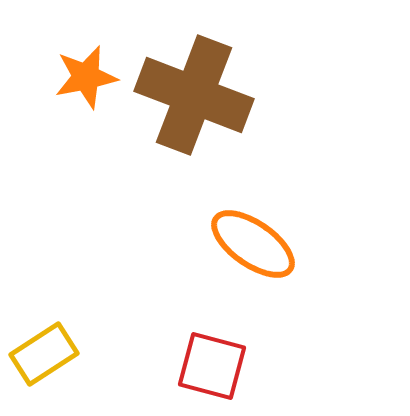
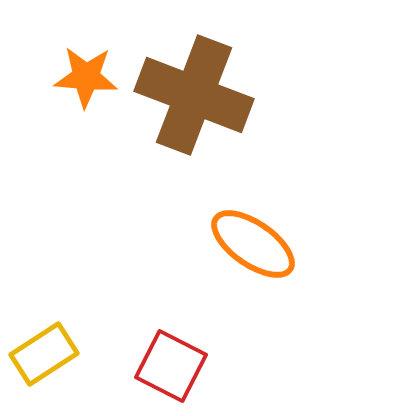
orange star: rotated 16 degrees clockwise
red square: moved 41 px left; rotated 12 degrees clockwise
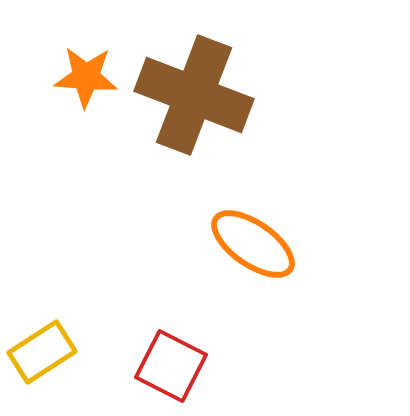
yellow rectangle: moved 2 px left, 2 px up
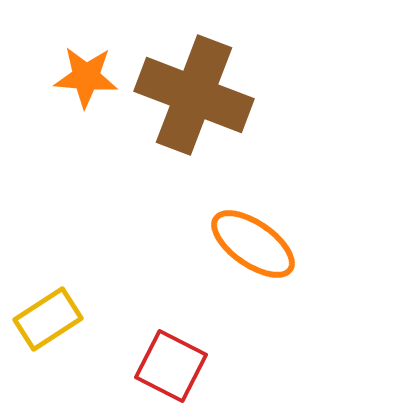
yellow rectangle: moved 6 px right, 33 px up
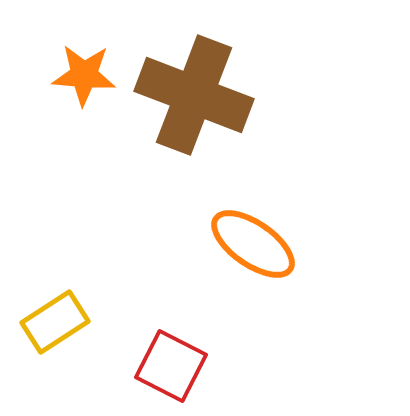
orange star: moved 2 px left, 2 px up
yellow rectangle: moved 7 px right, 3 px down
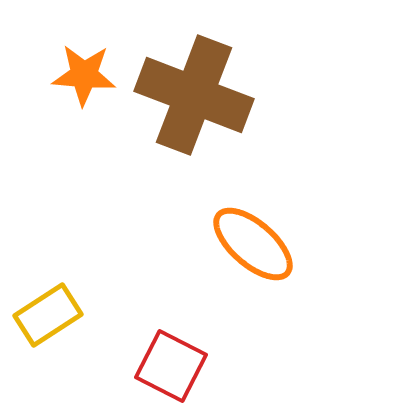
orange ellipse: rotated 6 degrees clockwise
yellow rectangle: moved 7 px left, 7 px up
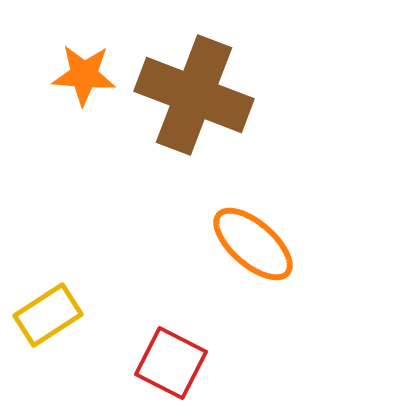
red square: moved 3 px up
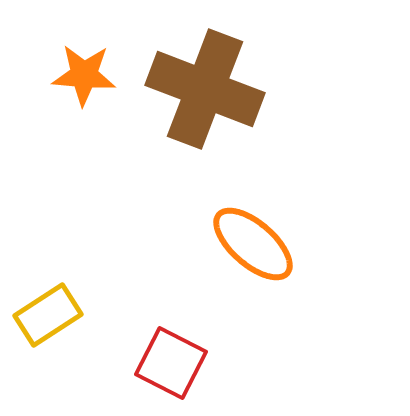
brown cross: moved 11 px right, 6 px up
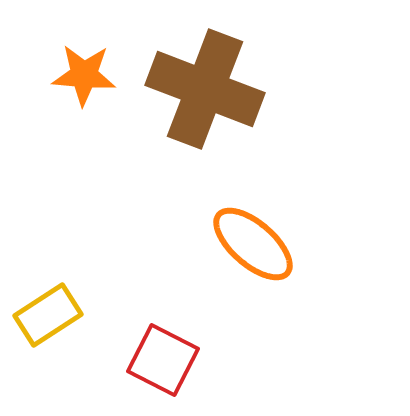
red square: moved 8 px left, 3 px up
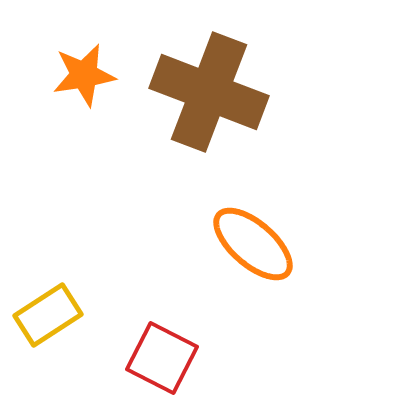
orange star: rotated 14 degrees counterclockwise
brown cross: moved 4 px right, 3 px down
red square: moved 1 px left, 2 px up
